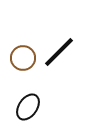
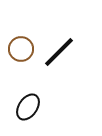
brown circle: moved 2 px left, 9 px up
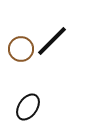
black line: moved 7 px left, 11 px up
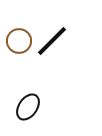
brown circle: moved 2 px left, 8 px up
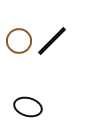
black ellipse: rotated 72 degrees clockwise
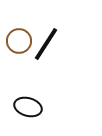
black line: moved 6 px left, 3 px down; rotated 12 degrees counterclockwise
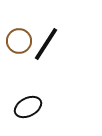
black ellipse: rotated 44 degrees counterclockwise
